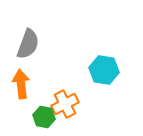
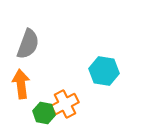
cyan hexagon: moved 1 px down
green hexagon: moved 4 px up
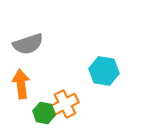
gray semicircle: rotated 52 degrees clockwise
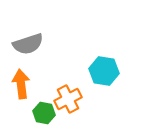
orange cross: moved 3 px right, 5 px up
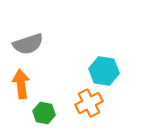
orange cross: moved 21 px right, 4 px down
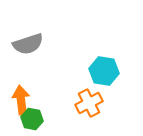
orange arrow: moved 16 px down
green hexagon: moved 12 px left, 6 px down
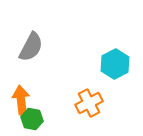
gray semicircle: moved 3 px right, 3 px down; rotated 44 degrees counterclockwise
cyan hexagon: moved 11 px right, 7 px up; rotated 24 degrees clockwise
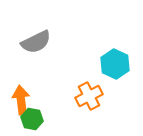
gray semicircle: moved 5 px right, 5 px up; rotated 36 degrees clockwise
cyan hexagon: rotated 8 degrees counterclockwise
orange cross: moved 7 px up
